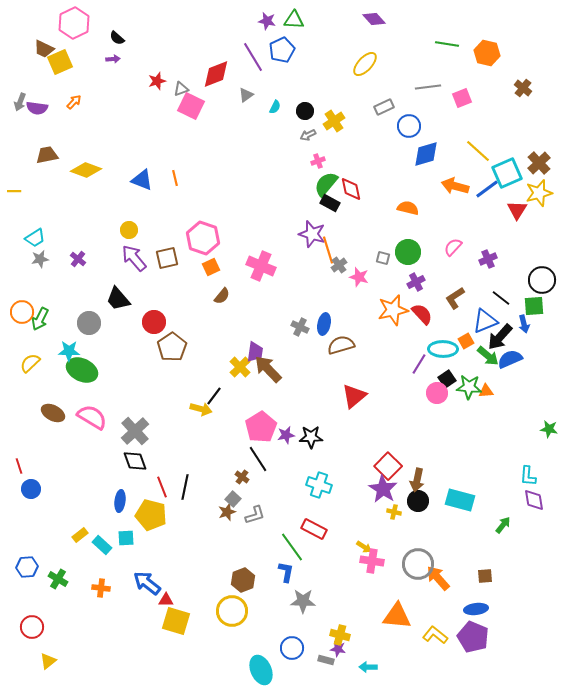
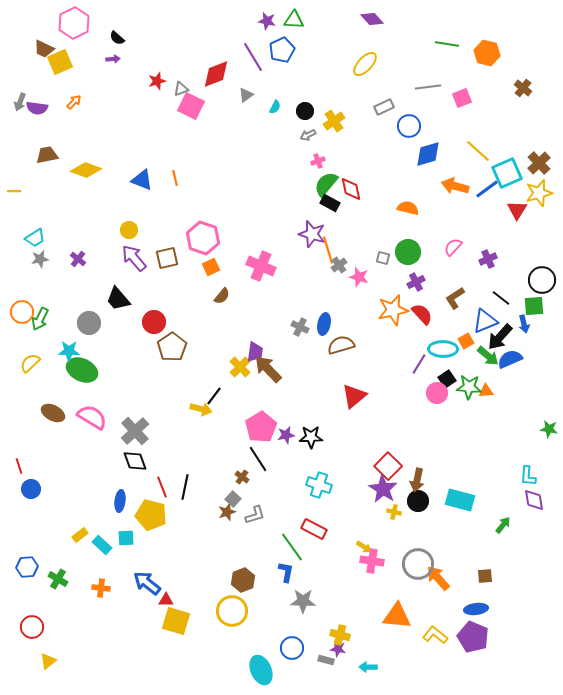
purple diamond at (374, 19): moved 2 px left
blue diamond at (426, 154): moved 2 px right
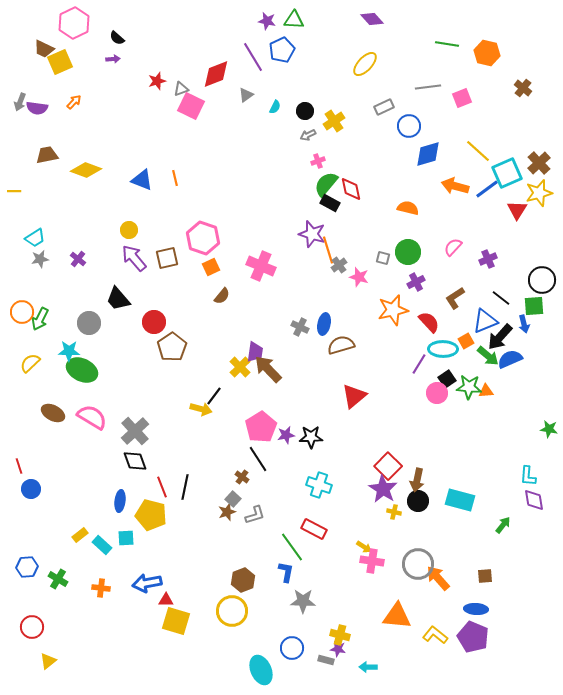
red semicircle at (422, 314): moved 7 px right, 8 px down
blue arrow at (147, 583): rotated 48 degrees counterclockwise
blue ellipse at (476, 609): rotated 10 degrees clockwise
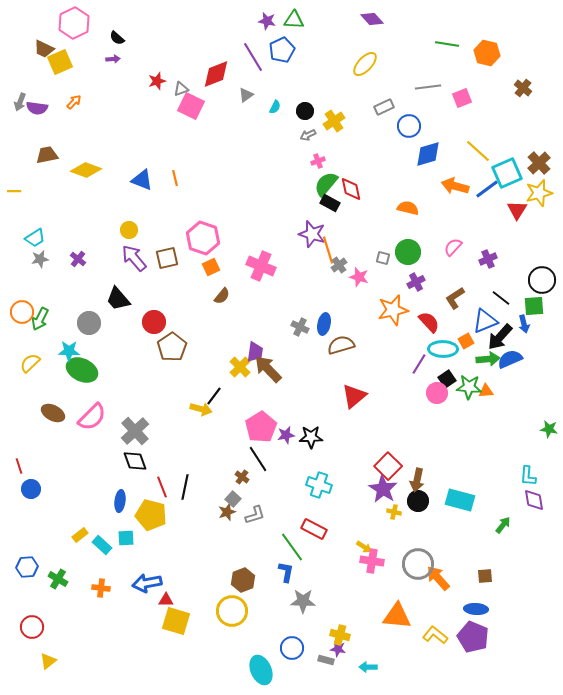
green arrow at (488, 356): moved 3 px down; rotated 45 degrees counterclockwise
pink semicircle at (92, 417): rotated 104 degrees clockwise
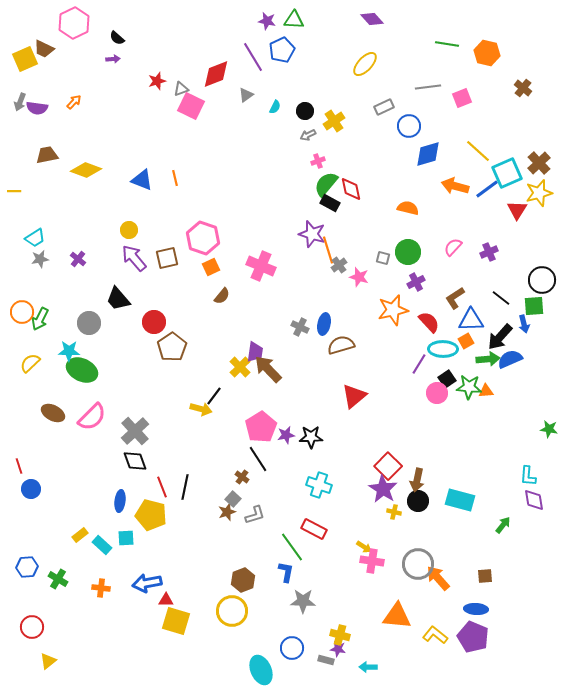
yellow square at (60, 62): moved 35 px left, 3 px up
purple cross at (488, 259): moved 1 px right, 7 px up
blue triangle at (485, 321): moved 14 px left, 1 px up; rotated 20 degrees clockwise
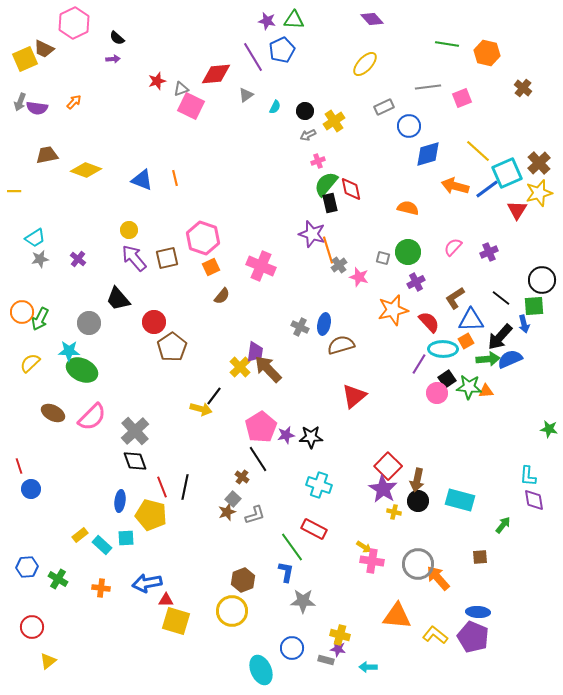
red diamond at (216, 74): rotated 16 degrees clockwise
black rectangle at (330, 203): rotated 48 degrees clockwise
brown square at (485, 576): moved 5 px left, 19 px up
blue ellipse at (476, 609): moved 2 px right, 3 px down
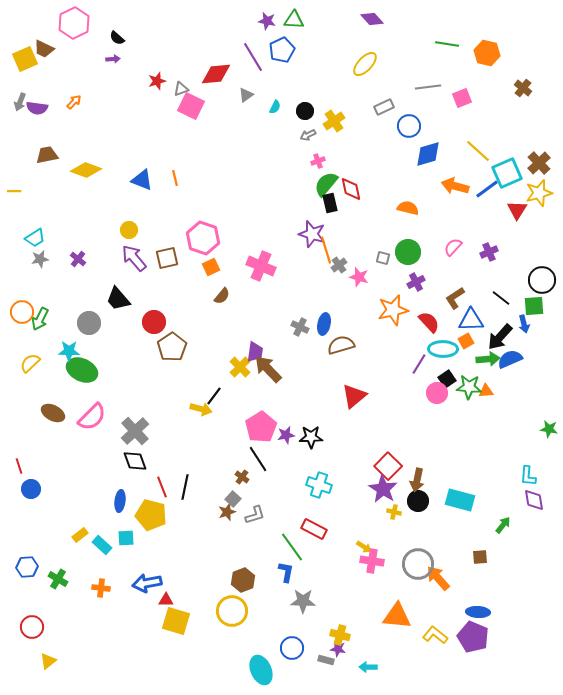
orange line at (328, 250): moved 2 px left
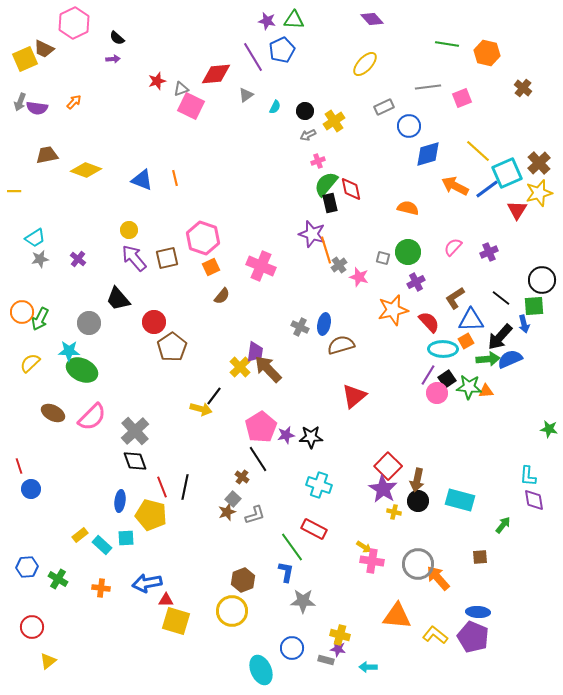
orange arrow at (455, 186): rotated 12 degrees clockwise
purple line at (419, 364): moved 9 px right, 11 px down
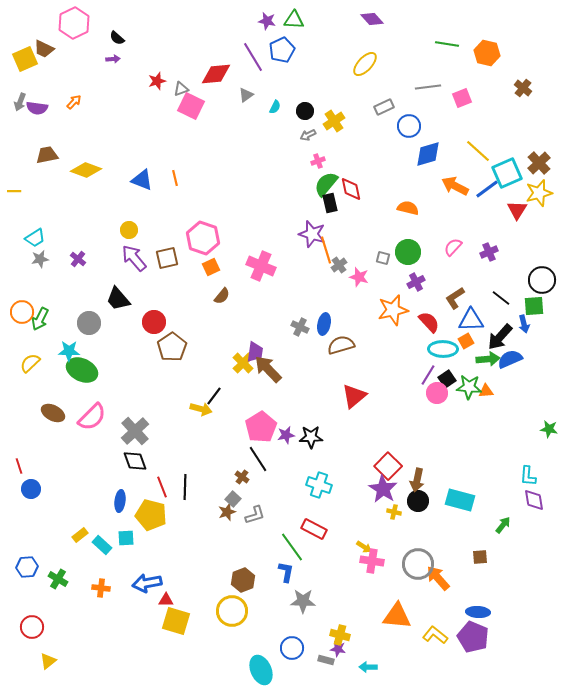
yellow cross at (240, 367): moved 3 px right, 4 px up
black line at (185, 487): rotated 10 degrees counterclockwise
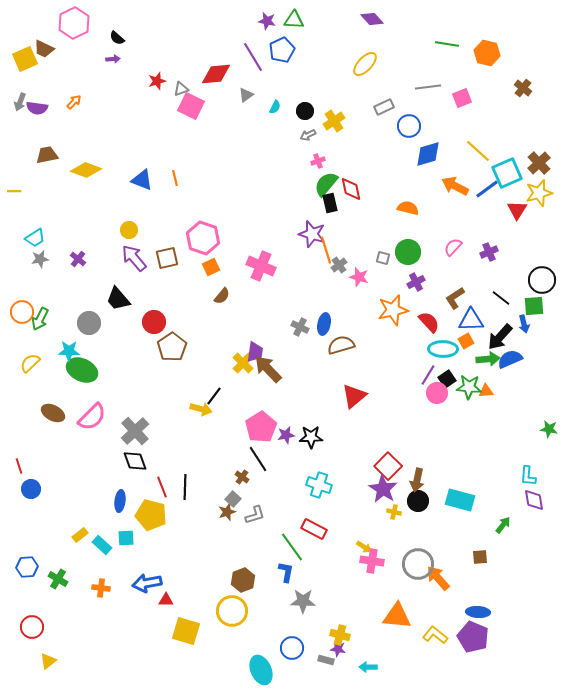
yellow square at (176, 621): moved 10 px right, 10 px down
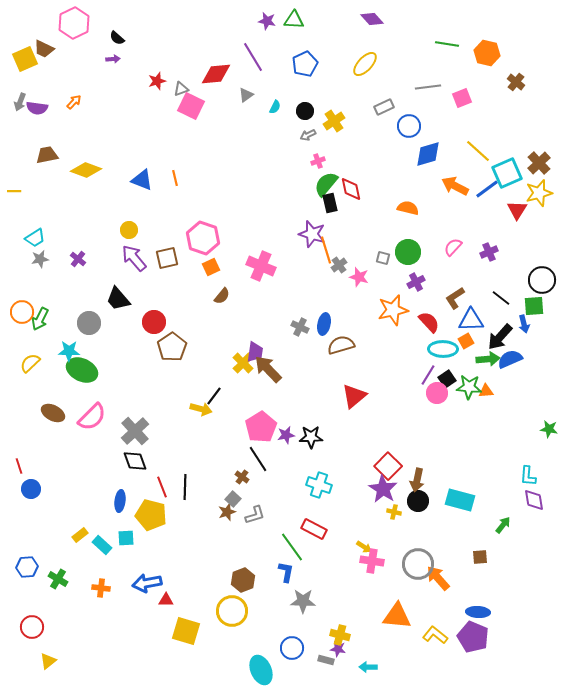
blue pentagon at (282, 50): moved 23 px right, 14 px down
brown cross at (523, 88): moved 7 px left, 6 px up
